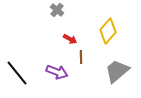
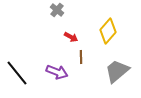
red arrow: moved 1 px right, 2 px up
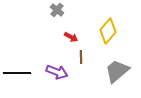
black line: rotated 52 degrees counterclockwise
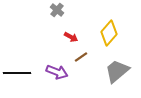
yellow diamond: moved 1 px right, 2 px down
brown line: rotated 56 degrees clockwise
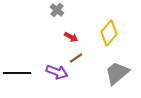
brown line: moved 5 px left, 1 px down
gray trapezoid: moved 2 px down
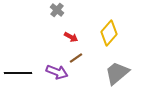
black line: moved 1 px right
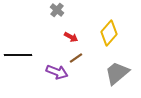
black line: moved 18 px up
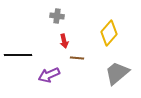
gray cross: moved 6 px down; rotated 32 degrees counterclockwise
red arrow: moved 7 px left, 4 px down; rotated 48 degrees clockwise
brown line: moved 1 px right; rotated 40 degrees clockwise
purple arrow: moved 8 px left, 3 px down; rotated 135 degrees clockwise
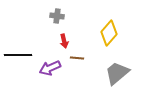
purple arrow: moved 1 px right, 7 px up
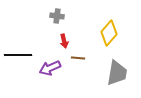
brown line: moved 1 px right
gray trapezoid: rotated 140 degrees clockwise
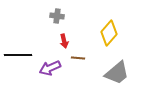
gray trapezoid: rotated 40 degrees clockwise
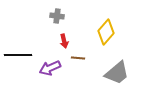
yellow diamond: moved 3 px left, 1 px up
